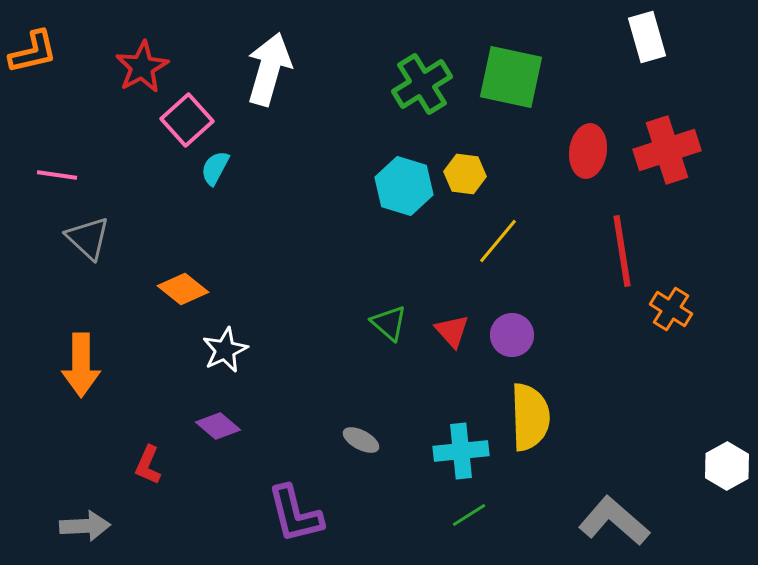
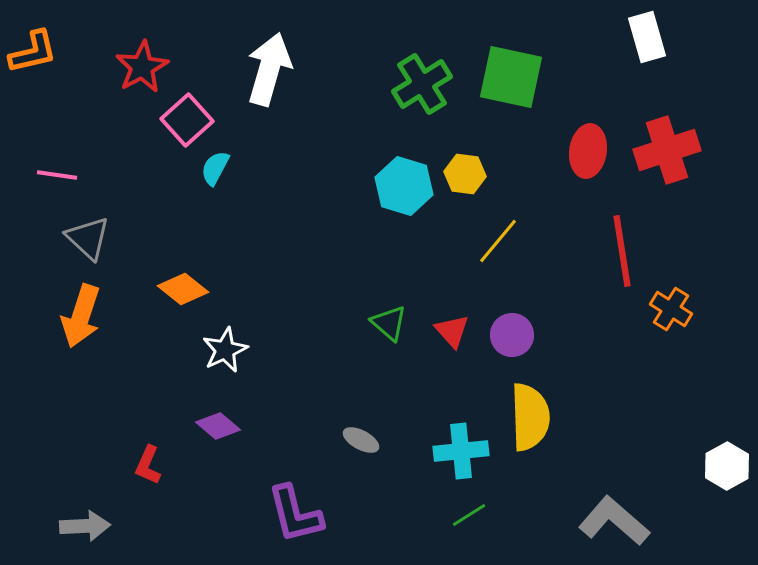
orange arrow: moved 49 px up; rotated 18 degrees clockwise
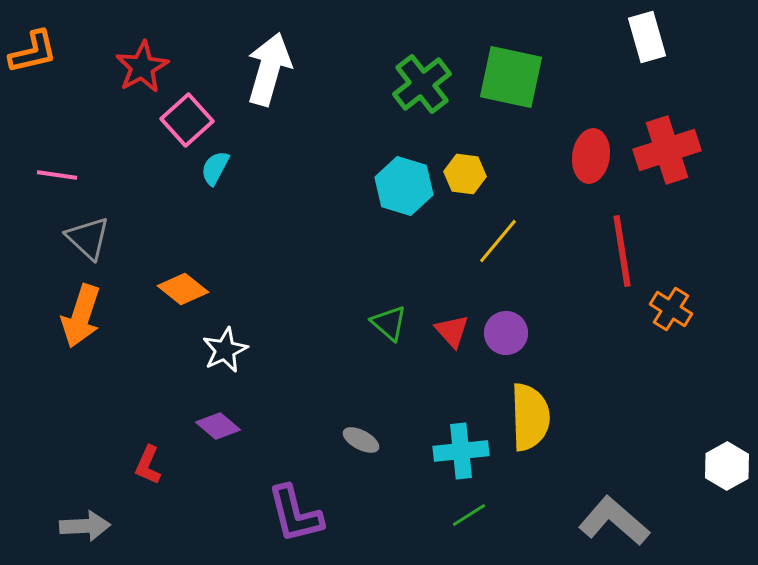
green cross: rotated 6 degrees counterclockwise
red ellipse: moved 3 px right, 5 px down
purple circle: moved 6 px left, 2 px up
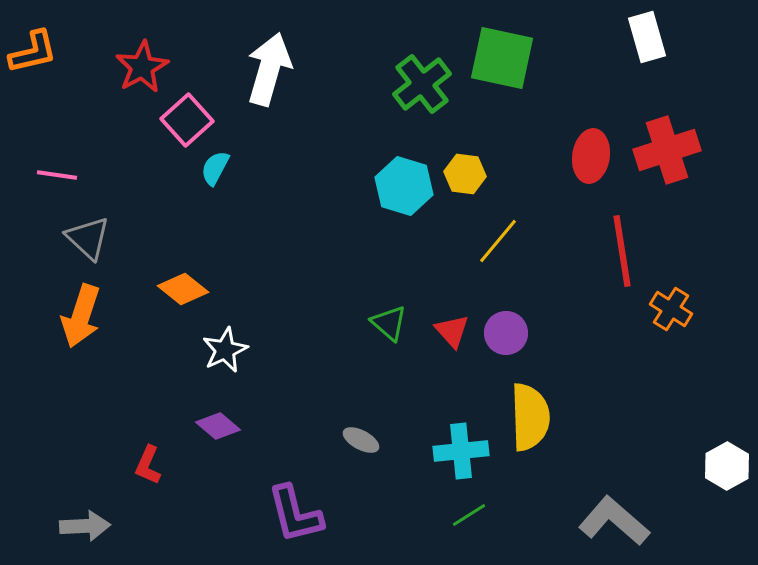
green square: moved 9 px left, 19 px up
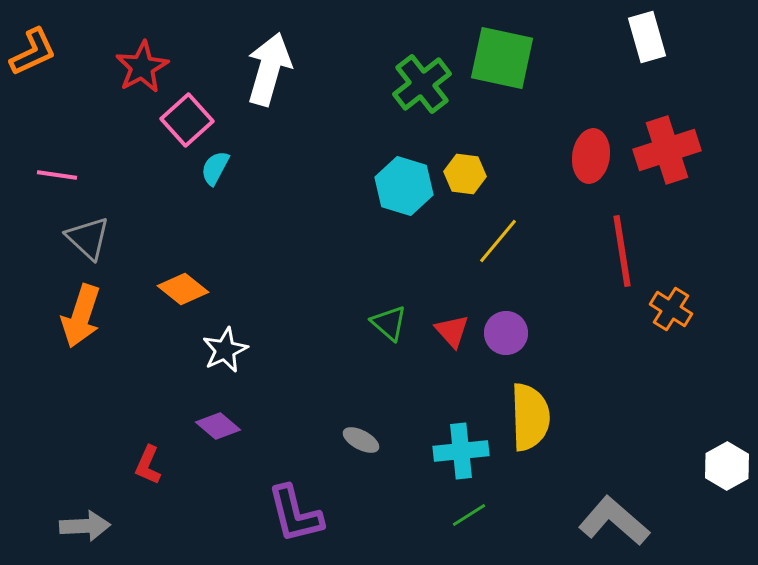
orange L-shape: rotated 12 degrees counterclockwise
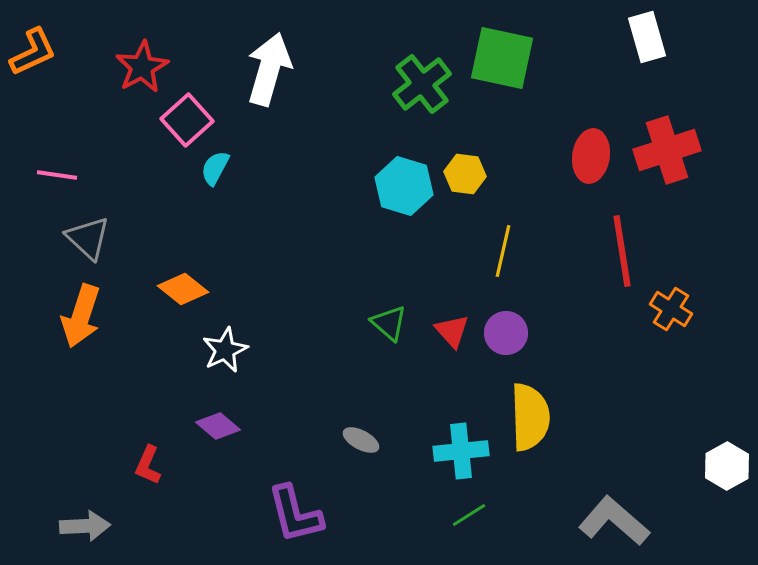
yellow line: moved 5 px right, 10 px down; rotated 27 degrees counterclockwise
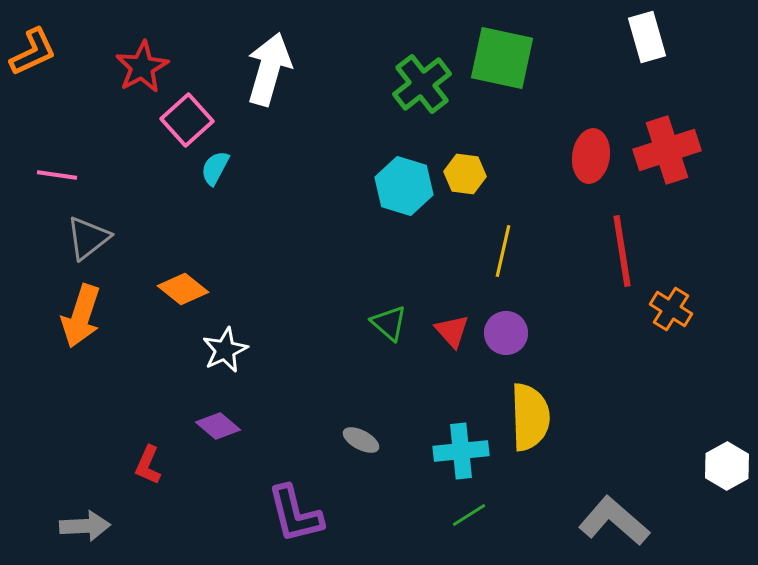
gray triangle: rotated 39 degrees clockwise
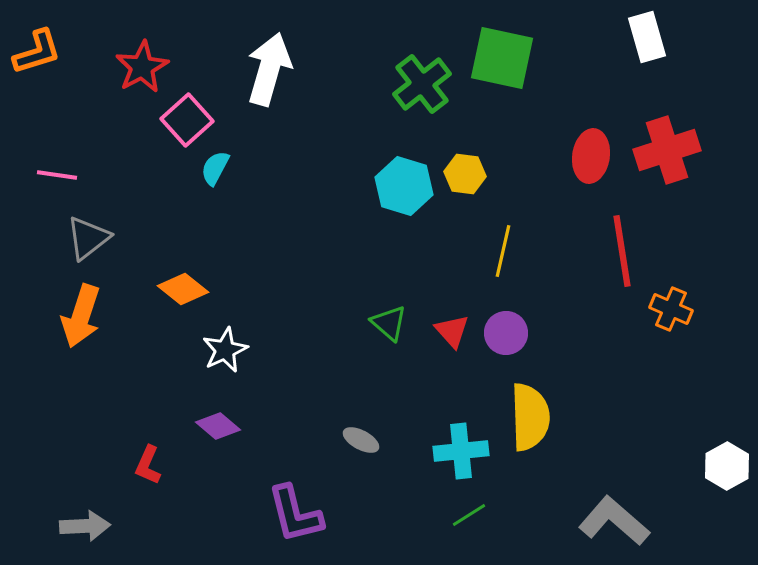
orange L-shape: moved 4 px right; rotated 8 degrees clockwise
orange cross: rotated 9 degrees counterclockwise
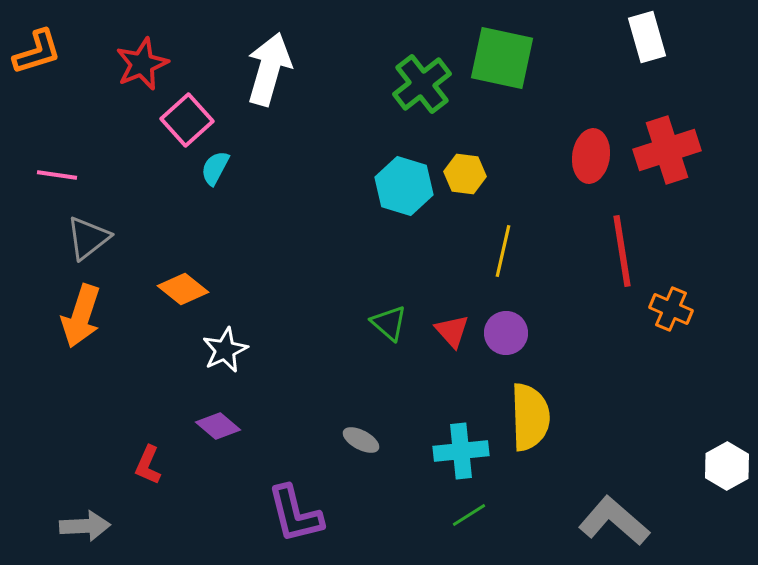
red star: moved 3 px up; rotated 6 degrees clockwise
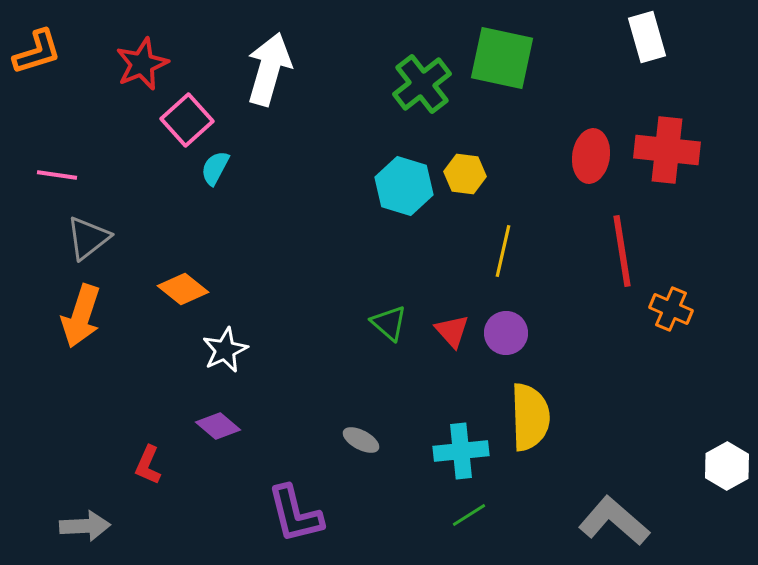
red cross: rotated 24 degrees clockwise
